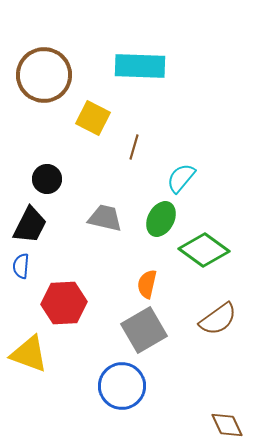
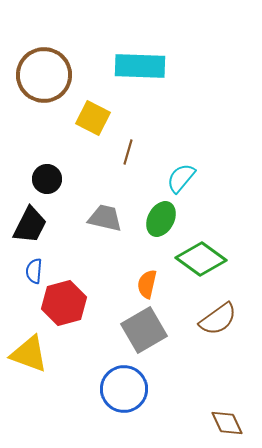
brown line: moved 6 px left, 5 px down
green diamond: moved 3 px left, 9 px down
blue semicircle: moved 13 px right, 5 px down
red hexagon: rotated 12 degrees counterclockwise
blue circle: moved 2 px right, 3 px down
brown diamond: moved 2 px up
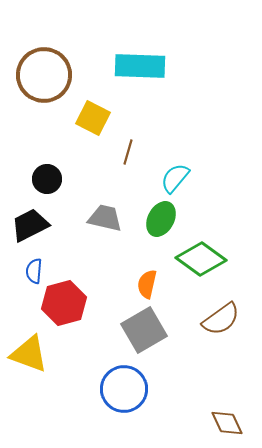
cyan semicircle: moved 6 px left
black trapezoid: rotated 144 degrees counterclockwise
brown semicircle: moved 3 px right
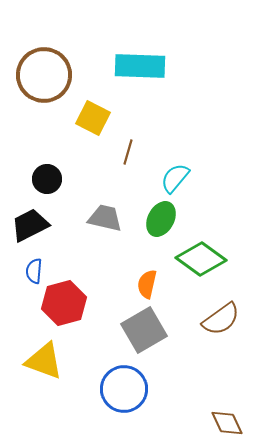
yellow triangle: moved 15 px right, 7 px down
